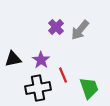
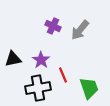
purple cross: moved 3 px left, 1 px up; rotated 21 degrees counterclockwise
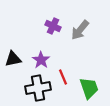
red line: moved 2 px down
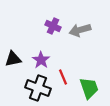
gray arrow: rotated 35 degrees clockwise
black cross: rotated 30 degrees clockwise
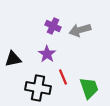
purple star: moved 6 px right, 6 px up
black cross: rotated 10 degrees counterclockwise
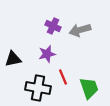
purple star: rotated 24 degrees clockwise
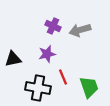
green trapezoid: moved 1 px up
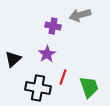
purple cross: rotated 14 degrees counterclockwise
gray arrow: moved 15 px up
purple star: rotated 18 degrees counterclockwise
black triangle: rotated 30 degrees counterclockwise
red line: rotated 42 degrees clockwise
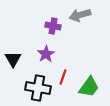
purple star: moved 1 px left
black triangle: rotated 18 degrees counterclockwise
green trapezoid: rotated 55 degrees clockwise
